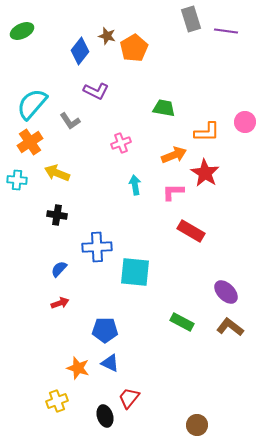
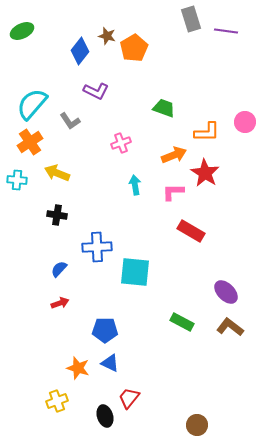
green trapezoid: rotated 10 degrees clockwise
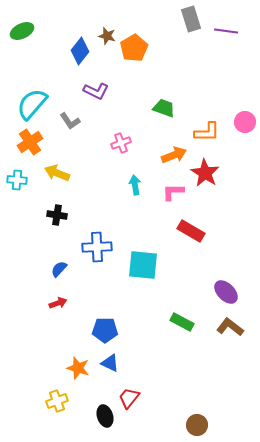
cyan square: moved 8 px right, 7 px up
red arrow: moved 2 px left
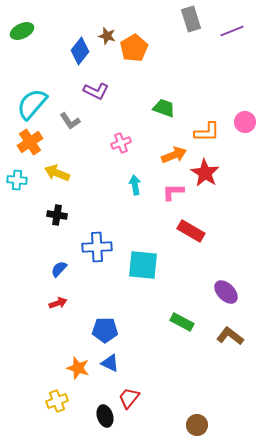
purple line: moved 6 px right; rotated 30 degrees counterclockwise
brown L-shape: moved 9 px down
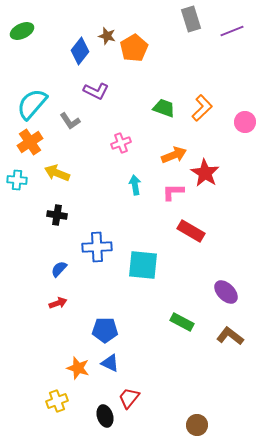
orange L-shape: moved 5 px left, 24 px up; rotated 44 degrees counterclockwise
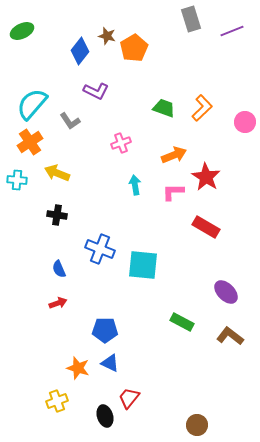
red star: moved 1 px right, 4 px down
red rectangle: moved 15 px right, 4 px up
blue cross: moved 3 px right, 2 px down; rotated 24 degrees clockwise
blue semicircle: rotated 66 degrees counterclockwise
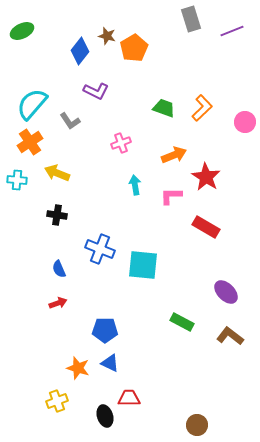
pink L-shape: moved 2 px left, 4 px down
red trapezoid: rotated 50 degrees clockwise
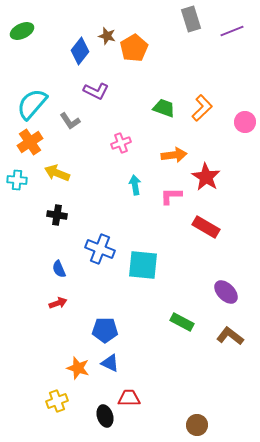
orange arrow: rotated 15 degrees clockwise
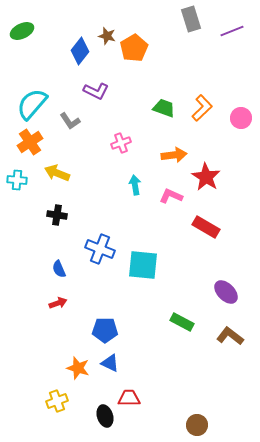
pink circle: moved 4 px left, 4 px up
pink L-shape: rotated 25 degrees clockwise
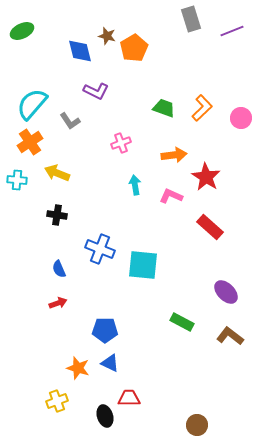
blue diamond: rotated 52 degrees counterclockwise
red rectangle: moved 4 px right; rotated 12 degrees clockwise
